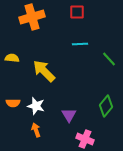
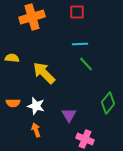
green line: moved 23 px left, 5 px down
yellow arrow: moved 2 px down
green diamond: moved 2 px right, 3 px up
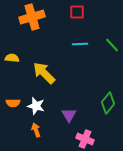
green line: moved 26 px right, 19 px up
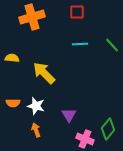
green diamond: moved 26 px down
